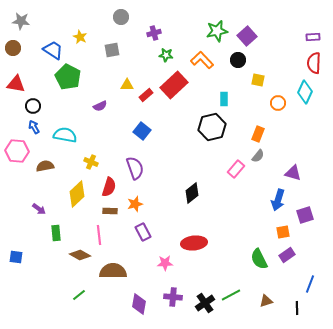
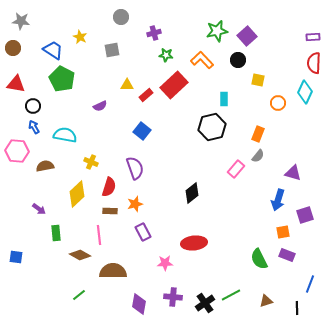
green pentagon at (68, 77): moved 6 px left, 2 px down
purple rectangle at (287, 255): rotated 56 degrees clockwise
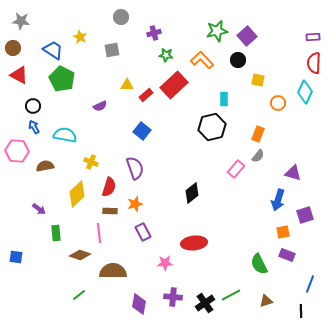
red triangle at (16, 84): moved 3 px right, 9 px up; rotated 18 degrees clockwise
pink line at (99, 235): moved 2 px up
brown diamond at (80, 255): rotated 10 degrees counterclockwise
green semicircle at (259, 259): moved 5 px down
black line at (297, 308): moved 4 px right, 3 px down
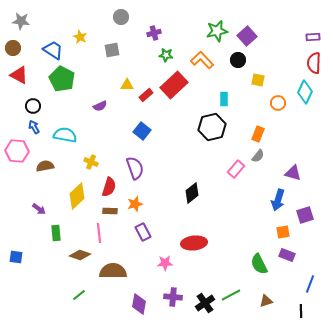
yellow diamond at (77, 194): moved 2 px down
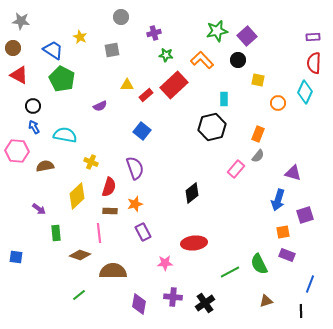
green line at (231, 295): moved 1 px left, 23 px up
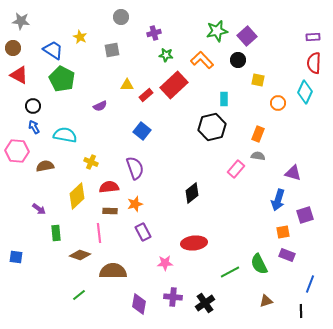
gray semicircle at (258, 156): rotated 120 degrees counterclockwise
red semicircle at (109, 187): rotated 114 degrees counterclockwise
